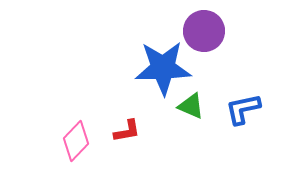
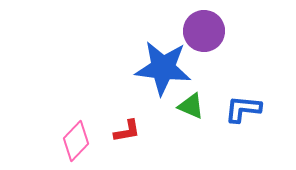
blue star: rotated 8 degrees clockwise
blue L-shape: rotated 18 degrees clockwise
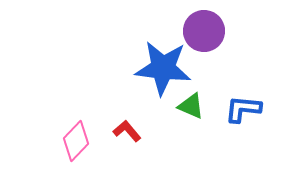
red L-shape: rotated 120 degrees counterclockwise
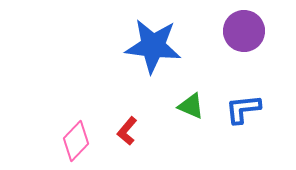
purple circle: moved 40 px right
blue star: moved 10 px left, 22 px up
blue L-shape: rotated 12 degrees counterclockwise
red L-shape: rotated 100 degrees counterclockwise
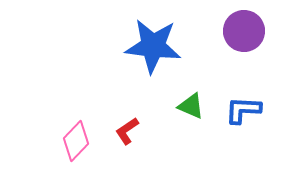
blue L-shape: moved 1 px down; rotated 9 degrees clockwise
red L-shape: rotated 16 degrees clockwise
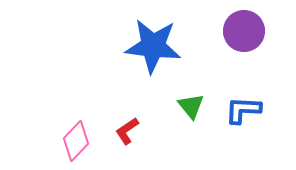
green triangle: rotated 28 degrees clockwise
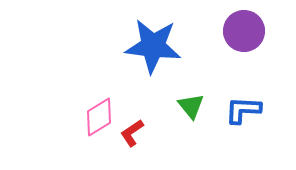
red L-shape: moved 5 px right, 2 px down
pink diamond: moved 23 px right, 24 px up; rotated 15 degrees clockwise
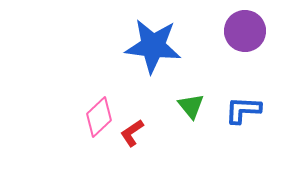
purple circle: moved 1 px right
pink diamond: rotated 12 degrees counterclockwise
